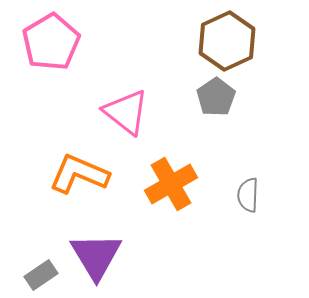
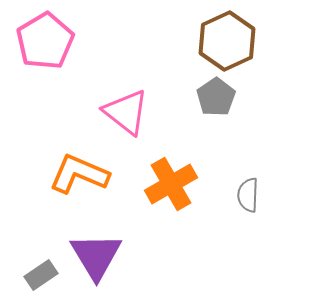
pink pentagon: moved 6 px left, 1 px up
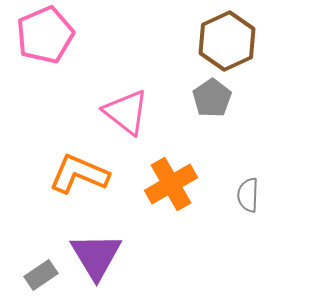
pink pentagon: moved 6 px up; rotated 8 degrees clockwise
gray pentagon: moved 4 px left, 1 px down
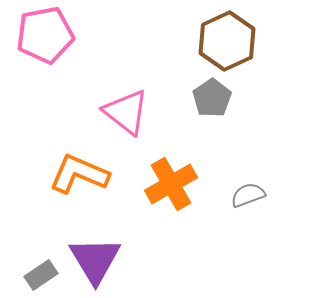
pink pentagon: rotated 12 degrees clockwise
gray semicircle: rotated 68 degrees clockwise
purple triangle: moved 1 px left, 4 px down
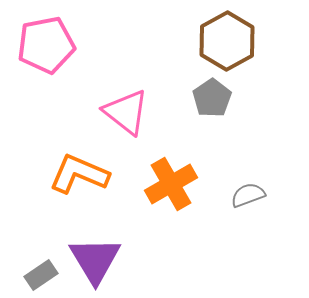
pink pentagon: moved 1 px right, 10 px down
brown hexagon: rotated 4 degrees counterclockwise
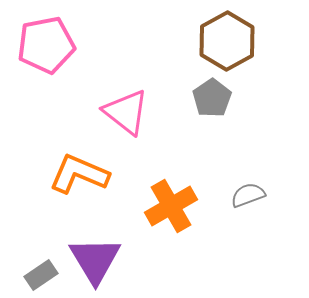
orange cross: moved 22 px down
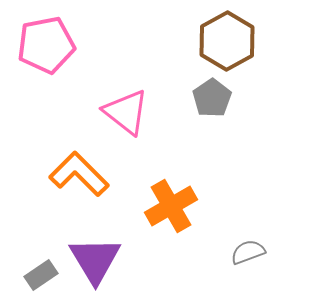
orange L-shape: rotated 22 degrees clockwise
gray semicircle: moved 57 px down
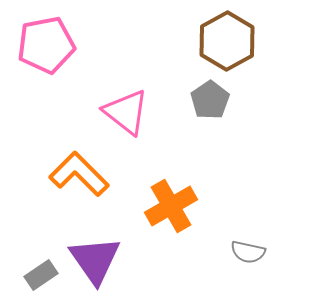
gray pentagon: moved 2 px left, 2 px down
gray semicircle: rotated 148 degrees counterclockwise
purple triangle: rotated 4 degrees counterclockwise
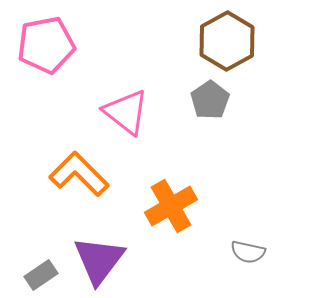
purple triangle: moved 4 px right; rotated 12 degrees clockwise
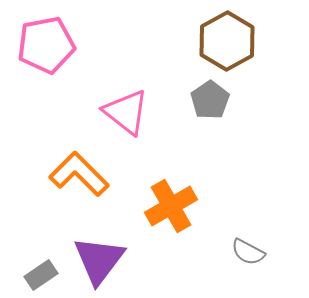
gray semicircle: rotated 16 degrees clockwise
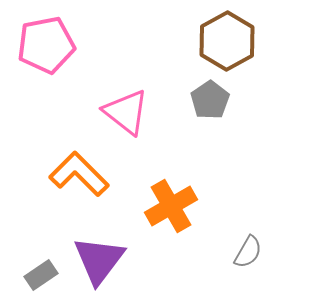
gray semicircle: rotated 88 degrees counterclockwise
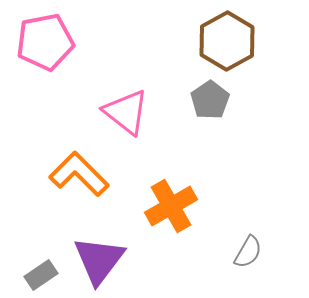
pink pentagon: moved 1 px left, 3 px up
